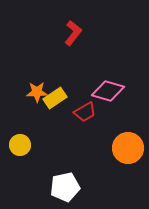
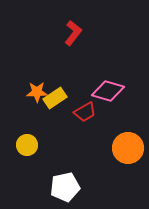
yellow circle: moved 7 px right
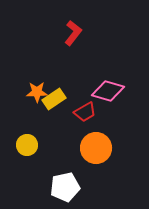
yellow rectangle: moved 1 px left, 1 px down
orange circle: moved 32 px left
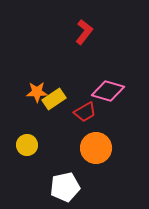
red L-shape: moved 11 px right, 1 px up
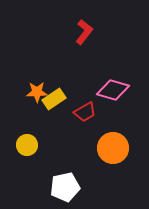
pink diamond: moved 5 px right, 1 px up
orange circle: moved 17 px right
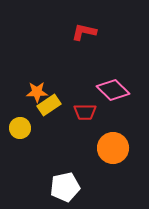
red L-shape: rotated 115 degrees counterclockwise
pink diamond: rotated 28 degrees clockwise
yellow rectangle: moved 5 px left, 6 px down
red trapezoid: rotated 30 degrees clockwise
yellow circle: moved 7 px left, 17 px up
